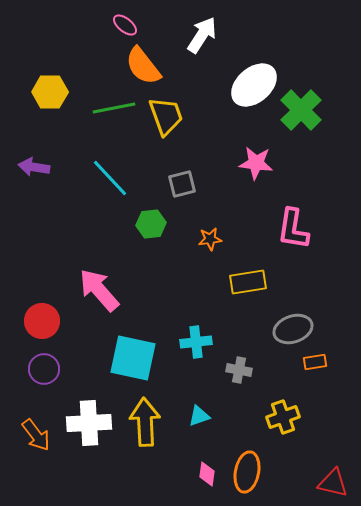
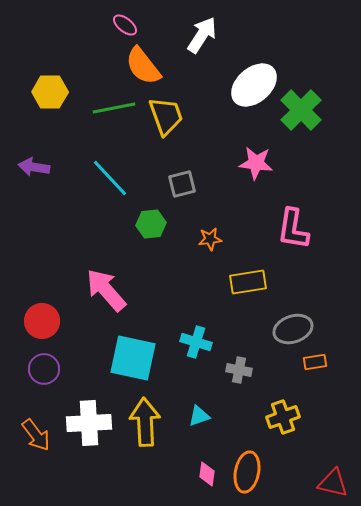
pink arrow: moved 7 px right
cyan cross: rotated 24 degrees clockwise
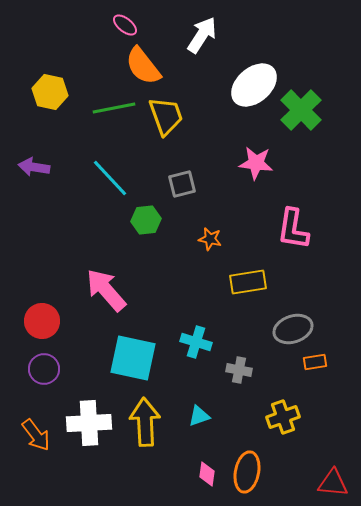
yellow hexagon: rotated 12 degrees clockwise
green hexagon: moved 5 px left, 4 px up
orange star: rotated 20 degrees clockwise
red triangle: rotated 8 degrees counterclockwise
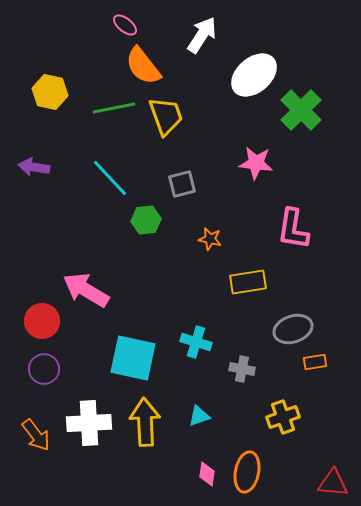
white ellipse: moved 10 px up
pink arrow: moved 20 px left; rotated 18 degrees counterclockwise
gray cross: moved 3 px right, 1 px up
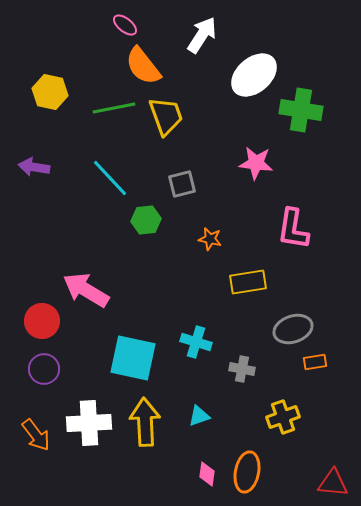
green cross: rotated 36 degrees counterclockwise
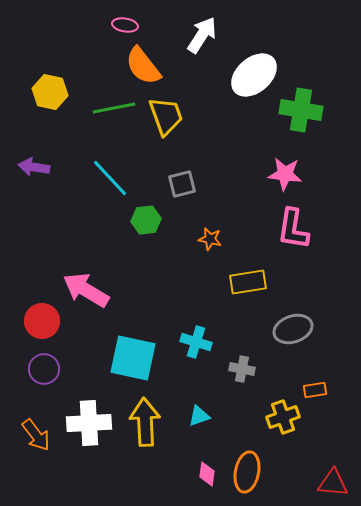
pink ellipse: rotated 30 degrees counterclockwise
pink star: moved 29 px right, 11 px down
orange rectangle: moved 28 px down
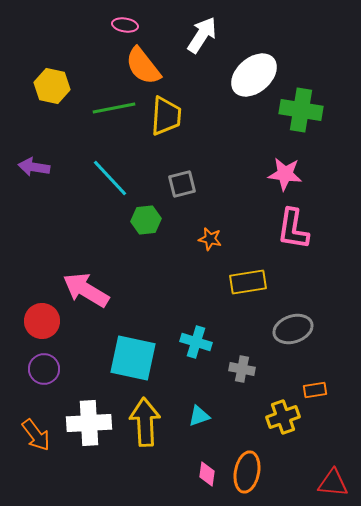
yellow hexagon: moved 2 px right, 6 px up
yellow trapezoid: rotated 24 degrees clockwise
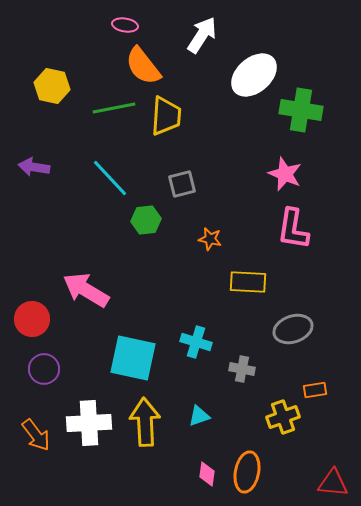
pink star: rotated 16 degrees clockwise
yellow rectangle: rotated 12 degrees clockwise
red circle: moved 10 px left, 2 px up
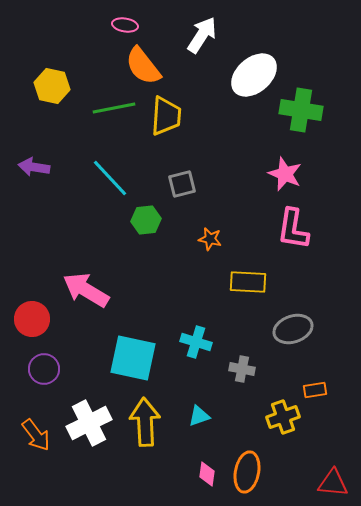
white cross: rotated 24 degrees counterclockwise
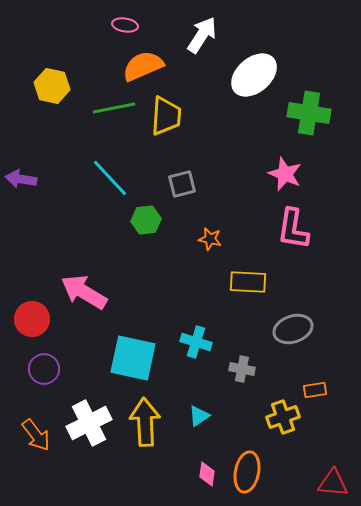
orange semicircle: rotated 105 degrees clockwise
green cross: moved 8 px right, 3 px down
purple arrow: moved 13 px left, 12 px down
pink arrow: moved 2 px left, 2 px down
cyan triangle: rotated 15 degrees counterclockwise
